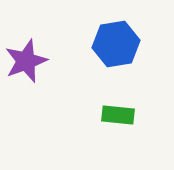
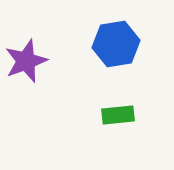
green rectangle: rotated 12 degrees counterclockwise
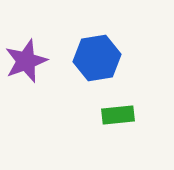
blue hexagon: moved 19 px left, 14 px down
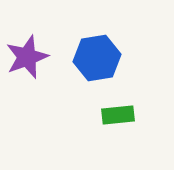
purple star: moved 1 px right, 4 px up
